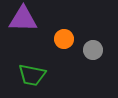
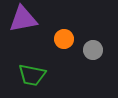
purple triangle: rotated 12 degrees counterclockwise
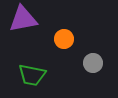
gray circle: moved 13 px down
